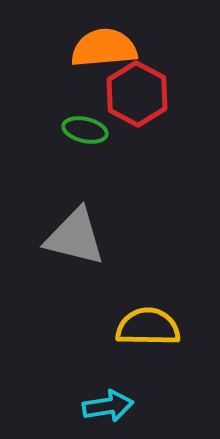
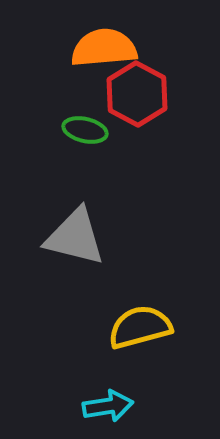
yellow semicircle: moved 8 px left; rotated 16 degrees counterclockwise
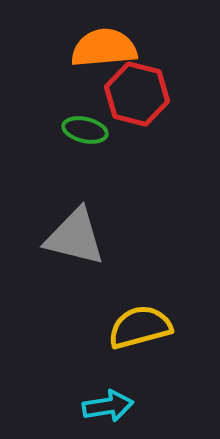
red hexagon: rotated 14 degrees counterclockwise
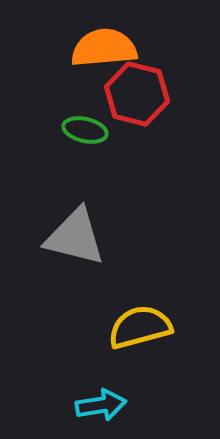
cyan arrow: moved 7 px left, 1 px up
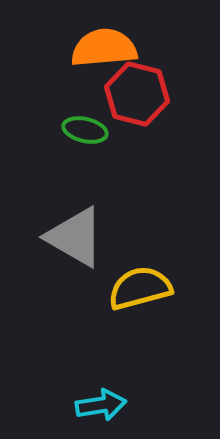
gray triangle: rotated 16 degrees clockwise
yellow semicircle: moved 39 px up
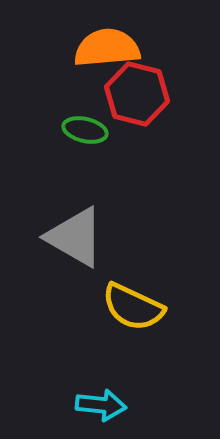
orange semicircle: moved 3 px right
yellow semicircle: moved 7 px left, 19 px down; rotated 140 degrees counterclockwise
cyan arrow: rotated 15 degrees clockwise
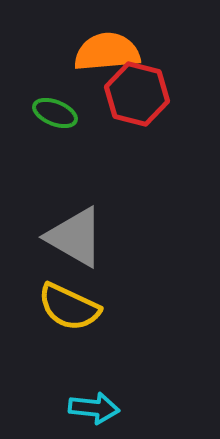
orange semicircle: moved 4 px down
green ellipse: moved 30 px left, 17 px up; rotated 9 degrees clockwise
yellow semicircle: moved 64 px left
cyan arrow: moved 7 px left, 3 px down
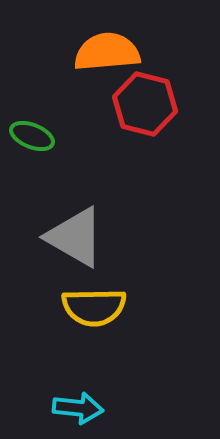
red hexagon: moved 8 px right, 10 px down
green ellipse: moved 23 px left, 23 px down
yellow semicircle: moved 25 px right; rotated 26 degrees counterclockwise
cyan arrow: moved 16 px left
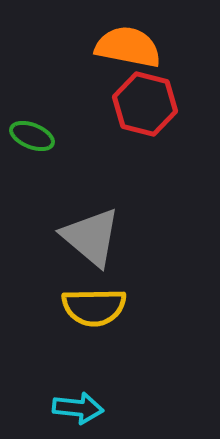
orange semicircle: moved 21 px right, 5 px up; rotated 16 degrees clockwise
gray triangle: moved 16 px right; rotated 10 degrees clockwise
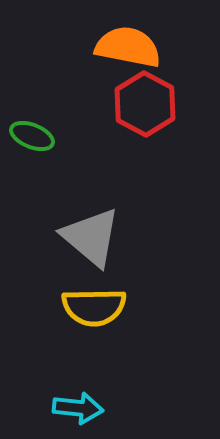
red hexagon: rotated 14 degrees clockwise
